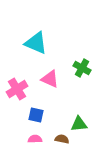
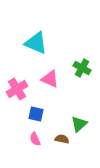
blue square: moved 1 px up
green triangle: rotated 36 degrees counterclockwise
pink semicircle: rotated 112 degrees counterclockwise
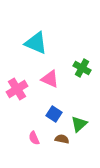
blue square: moved 18 px right; rotated 21 degrees clockwise
pink semicircle: moved 1 px left, 1 px up
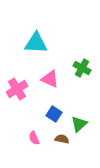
cyan triangle: rotated 20 degrees counterclockwise
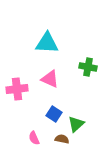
cyan triangle: moved 11 px right
green cross: moved 6 px right, 1 px up; rotated 18 degrees counterclockwise
pink cross: rotated 25 degrees clockwise
green triangle: moved 3 px left
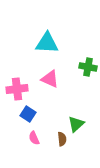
blue square: moved 26 px left
brown semicircle: rotated 72 degrees clockwise
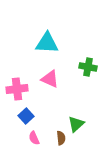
blue square: moved 2 px left, 2 px down; rotated 14 degrees clockwise
brown semicircle: moved 1 px left, 1 px up
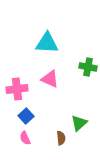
green triangle: moved 3 px right, 1 px up
pink semicircle: moved 9 px left
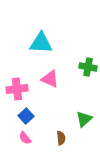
cyan triangle: moved 6 px left
green triangle: moved 5 px right, 4 px up
pink semicircle: rotated 16 degrees counterclockwise
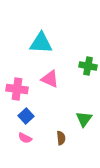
green cross: moved 1 px up
pink cross: rotated 15 degrees clockwise
green triangle: rotated 12 degrees counterclockwise
pink semicircle: rotated 24 degrees counterclockwise
